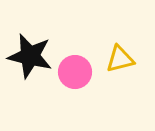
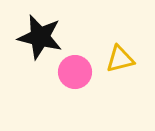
black star: moved 10 px right, 19 px up
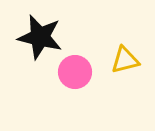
yellow triangle: moved 5 px right, 1 px down
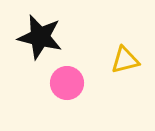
pink circle: moved 8 px left, 11 px down
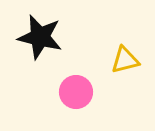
pink circle: moved 9 px right, 9 px down
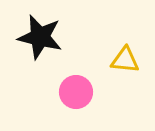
yellow triangle: rotated 20 degrees clockwise
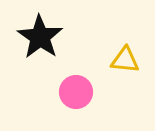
black star: rotated 21 degrees clockwise
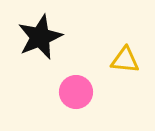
black star: rotated 15 degrees clockwise
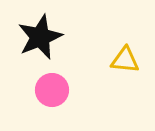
pink circle: moved 24 px left, 2 px up
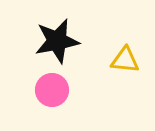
black star: moved 17 px right, 4 px down; rotated 12 degrees clockwise
